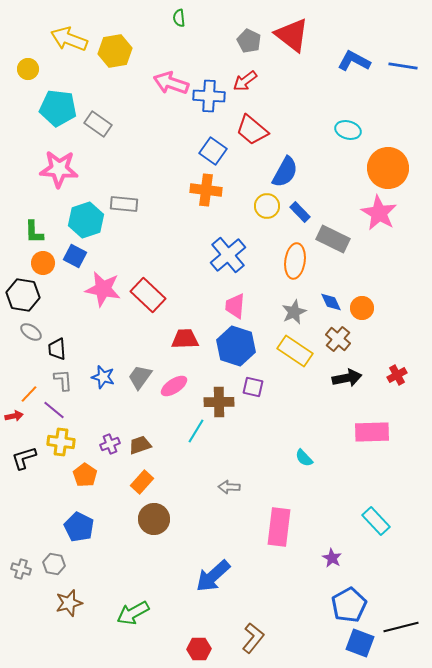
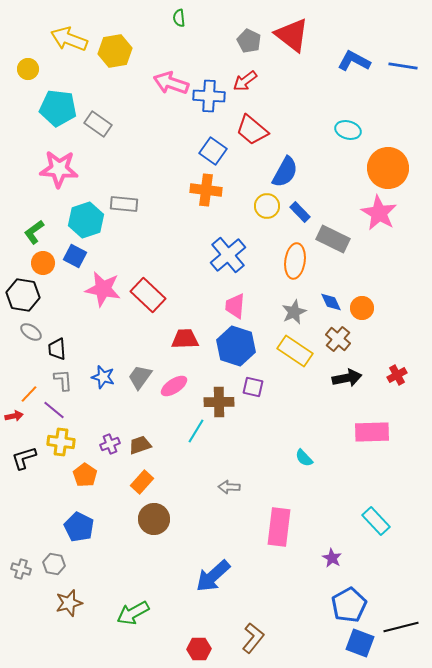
green L-shape at (34, 232): rotated 55 degrees clockwise
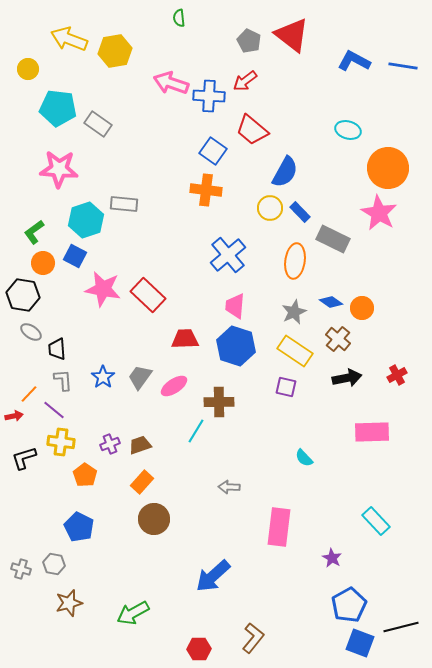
yellow circle at (267, 206): moved 3 px right, 2 px down
blue diamond at (331, 302): rotated 30 degrees counterclockwise
blue star at (103, 377): rotated 20 degrees clockwise
purple square at (253, 387): moved 33 px right
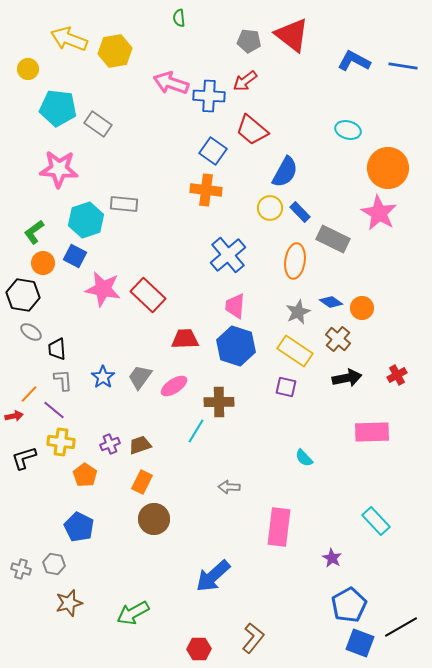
gray pentagon at (249, 41): rotated 20 degrees counterclockwise
gray star at (294, 312): moved 4 px right
orange rectangle at (142, 482): rotated 15 degrees counterclockwise
black line at (401, 627): rotated 16 degrees counterclockwise
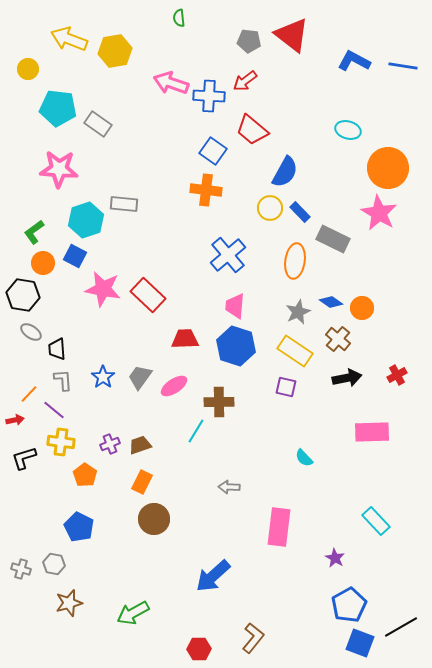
red arrow at (14, 416): moved 1 px right, 4 px down
purple star at (332, 558): moved 3 px right
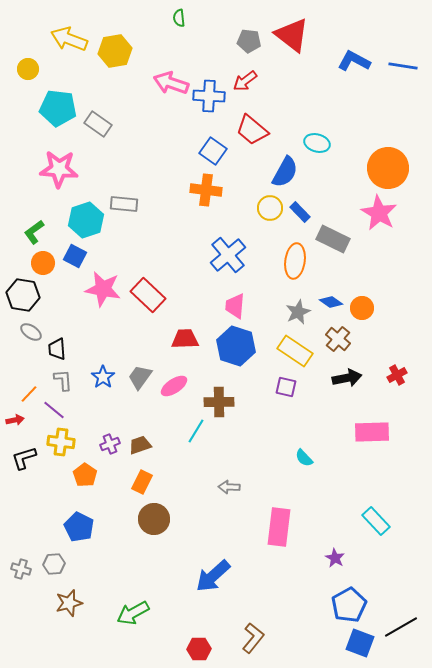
cyan ellipse at (348, 130): moved 31 px left, 13 px down
gray hexagon at (54, 564): rotated 15 degrees counterclockwise
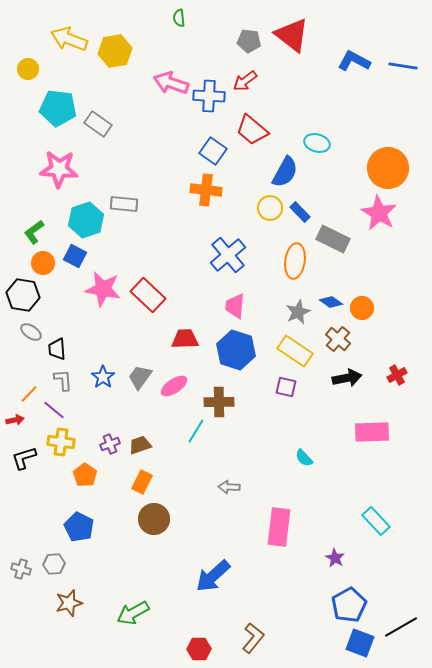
blue hexagon at (236, 346): moved 4 px down
